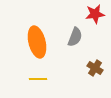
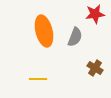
orange ellipse: moved 7 px right, 11 px up
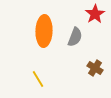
red star: rotated 24 degrees counterclockwise
orange ellipse: rotated 16 degrees clockwise
yellow line: rotated 60 degrees clockwise
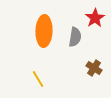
red star: moved 4 px down
gray semicircle: rotated 12 degrees counterclockwise
brown cross: moved 1 px left
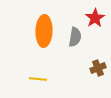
brown cross: moved 4 px right; rotated 35 degrees clockwise
yellow line: rotated 54 degrees counterclockwise
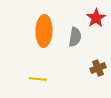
red star: moved 1 px right
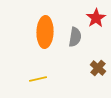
orange ellipse: moved 1 px right, 1 px down
brown cross: rotated 28 degrees counterclockwise
yellow line: rotated 18 degrees counterclockwise
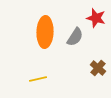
red star: rotated 24 degrees counterclockwise
gray semicircle: rotated 24 degrees clockwise
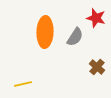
brown cross: moved 1 px left, 1 px up
yellow line: moved 15 px left, 5 px down
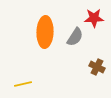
red star: moved 2 px left; rotated 18 degrees counterclockwise
brown cross: rotated 14 degrees counterclockwise
